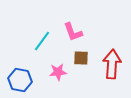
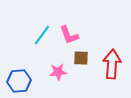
pink L-shape: moved 4 px left, 3 px down
cyan line: moved 6 px up
blue hexagon: moved 1 px left, 1 px down; rotated 15 degrees counterclockwise
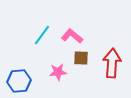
pink L-shape: moved 3 px right, 1 px down; rotated 150 degrees clockwise
red arrow: moved 1 px up
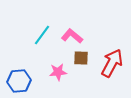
red arrow: rotated 24 degrees clockwise
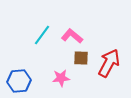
red arrow: moved 3 px left
pink star: moved 3 px right, 6 px down
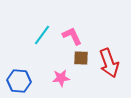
pink L-shape: rotated 25 degrees clockwise
red arrow: rotated 132 degrees clockwise
blue hexagon: rotated 10 degrees clockwise
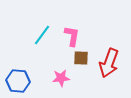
pink L-shape: rotated 35 degrees clockwise
red arrow: rotated 40 degrees clockwise
blue hexagon: moved 1 px left
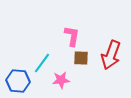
cyan line: moved 28 px down
red arrow: moved 2 px right, 8 px up
pink star: moved 2 px down
